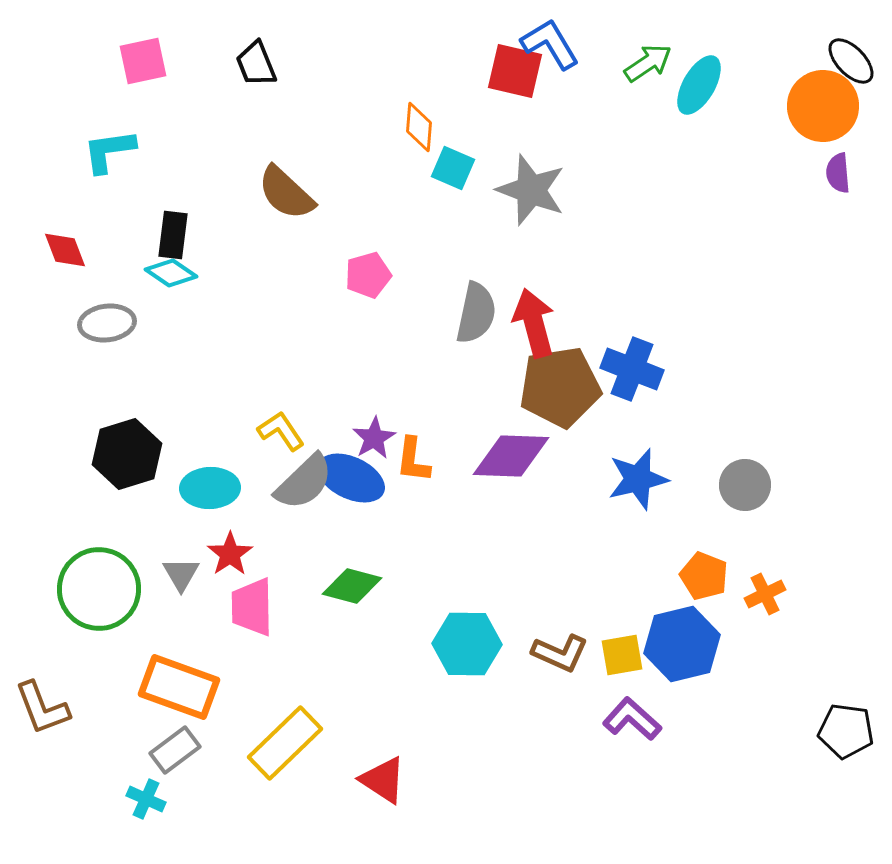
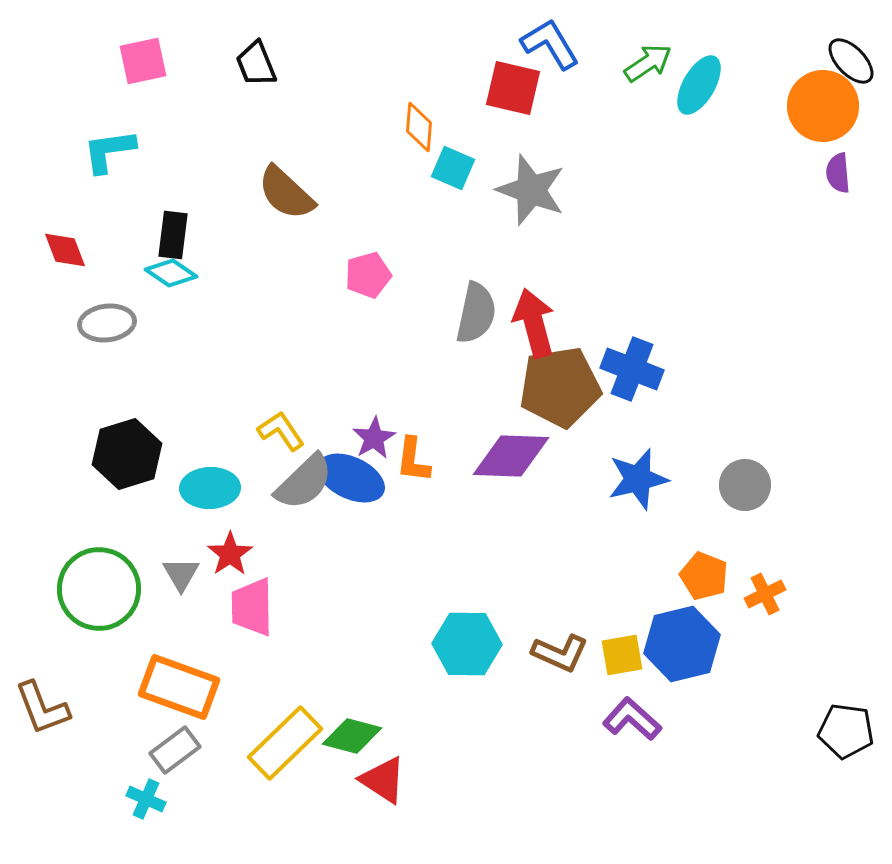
red square at (515, 71): moved 2 px left, 17 px down
green diamond at (352, 586): moved 150 px down
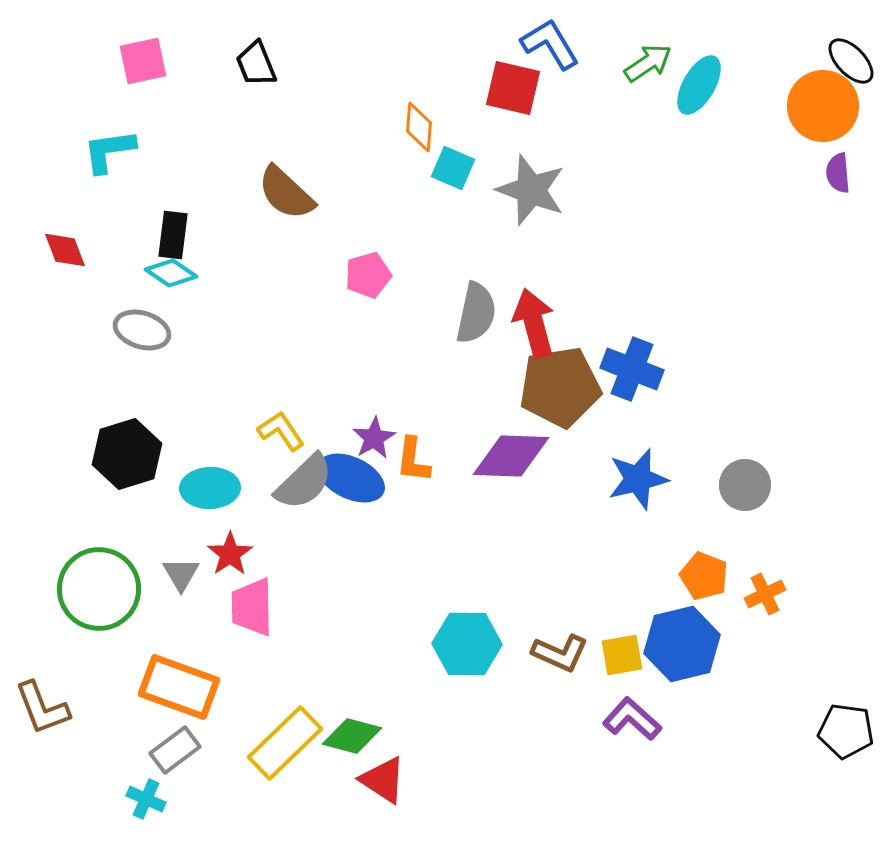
gray ellipse at (107, 323): moved 35 px right, 7 px down; rotated 24 degrees clockwise
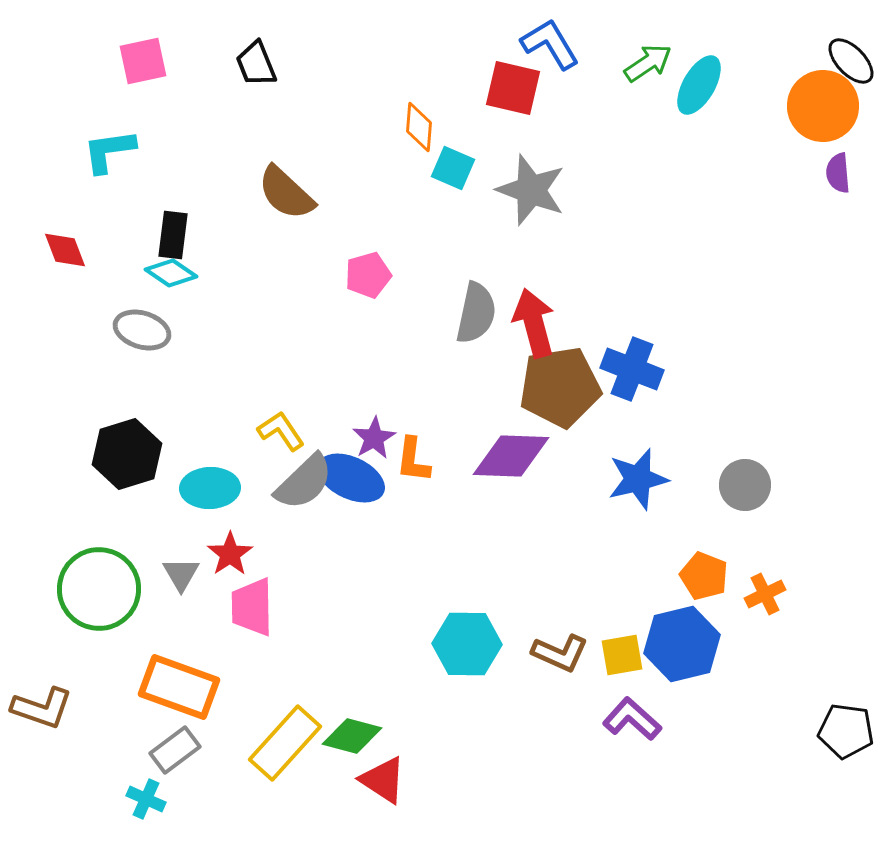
brown L-shape at (42, 708): rotated 50 degrees counterclockwise
yellow rectangle at (285, 743): rotated 4 degrees counterclockwise
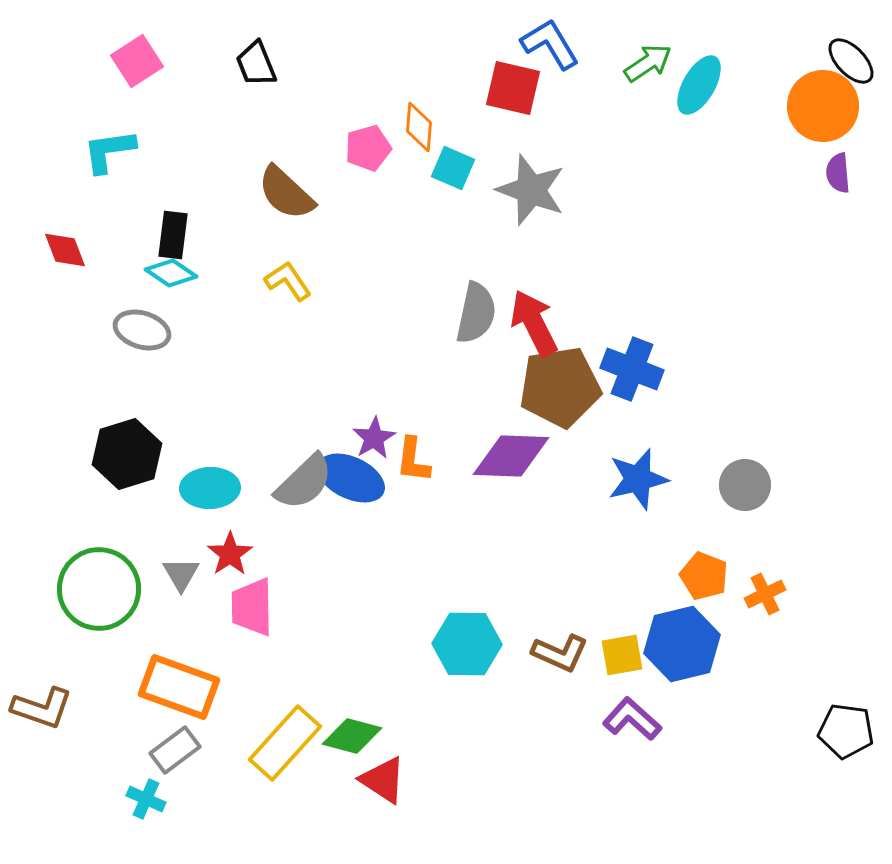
pink square at (143, 61): moved 6 px left; rotated 21 degrees counterclockwise
pink pentagon at (368, 275): moved 127 px up
red arrow at (534, 323): rotated 12 degrees counterclockwise
yellow L-shape at (281, 431): moved 7 px right, 150 px up
